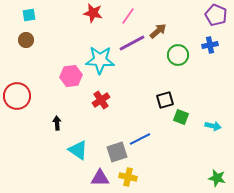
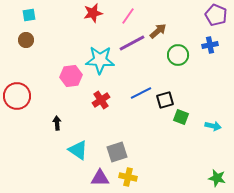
red star: rotated 24 degrees counterclockwise
blue line: moved 1 px right, 46 px up
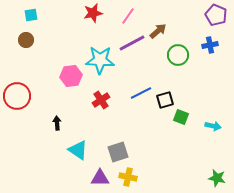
cyan square: moved 2 px right
gray square: moved 1 px right
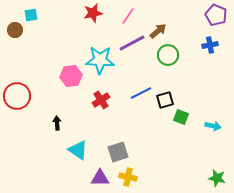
brown circle: moved 11 px left, 10 px up
green circle: moved 10 px left
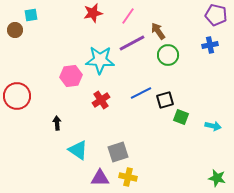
purple pentagon: rotated 10 degrees counterclockwise
brown arrow: rotated 84 degrees counterclockwise
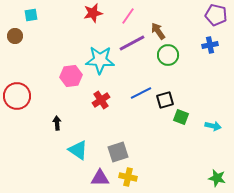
brown circle: moved 6 px down
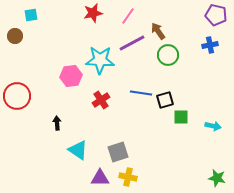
blue line: rotated 35 degrees clockwise
green square: rotated 21 degrees counterclockwise
